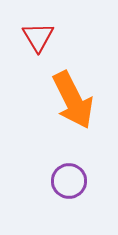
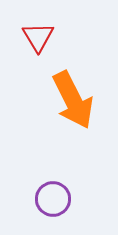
purple circle: moved 16 px left, 18 px down
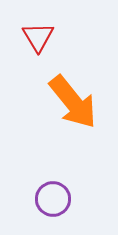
orange arrow: moved 2 px down; rotated 12 degrees counterclockwise
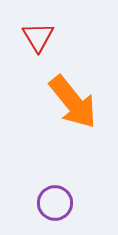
purple circle: moved 2 px right, 4 px down
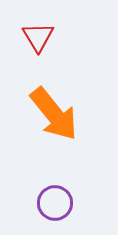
orange arrow: moved 19 px left, 12 px down
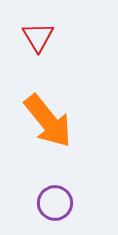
orange arrow: moved 6 px left, 7 px down
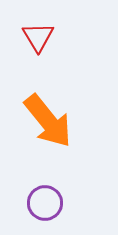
purple circle: moved 10 px left
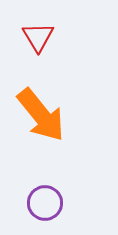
orange arrow: moved 7 px left, 6 px up
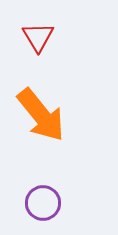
purple circle: moved 2 px left
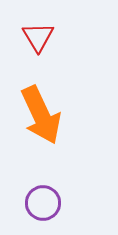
orange arrow: rotated 14 degrees clockwise
